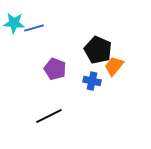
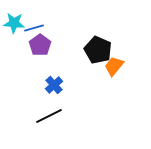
purple pentagon: moved 15 px left, 24 px up; rotated 15 degrees clockwise
blue cross: moved 38 px left, 4 px down; rotated 36 degrees clockwise
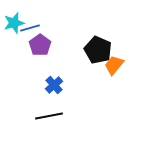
cyan star: rotated 20 degrees counterclockwise
blue line: moved 4 px left
orange trapezoid: moved 1 px up
black line: rotated 16 degrees clockwise
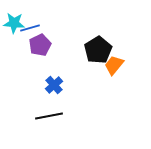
cyan star: rotated 20 degrees clockwise
purple pentagon: rotated 10 degrees clockwise
black pentagon: rotated 16 degrees clockwise
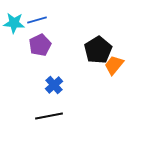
blue line: moved 7 px right, 8 px up
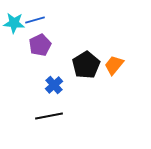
blue line: moved 2 px left
black pentagon: moved 12 px left, 15 px down
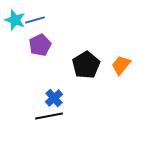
cyan star: moved 1 px right, 3 px up; rotated 15 degrees clockwise
orange trapezoid: moved 7 px right
blue cross: moved 13 px down
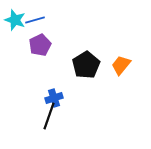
blue cross: rotated 24 degrees clockwise
black line: rotated 60 degrees counterclockwise
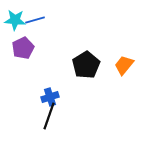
cyan star: rotated 15 degrees counterclockwise
purple pentagon: moved 17 px left, 3 px down
orange trapezoid: moved 3 px right
blue cross: moved 4 px left, 1 px up
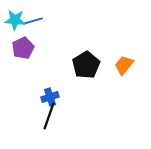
blue line: moved 2 px left, 1 px down
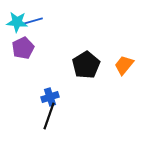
cyan star: moved 2 px right, 2 px down
